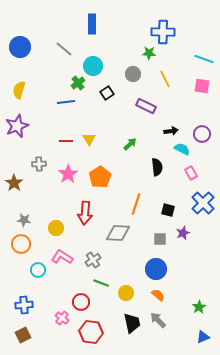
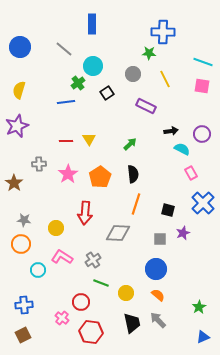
cyan line at (204, 59): moved 1 px left, 3 px down
black semicircle at (157, 167): moved 24 px left, 7 px down
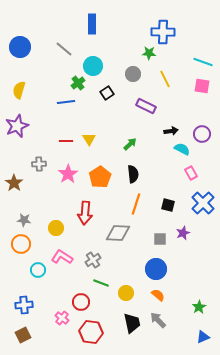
black square at (168, 210): moved 5 px up
